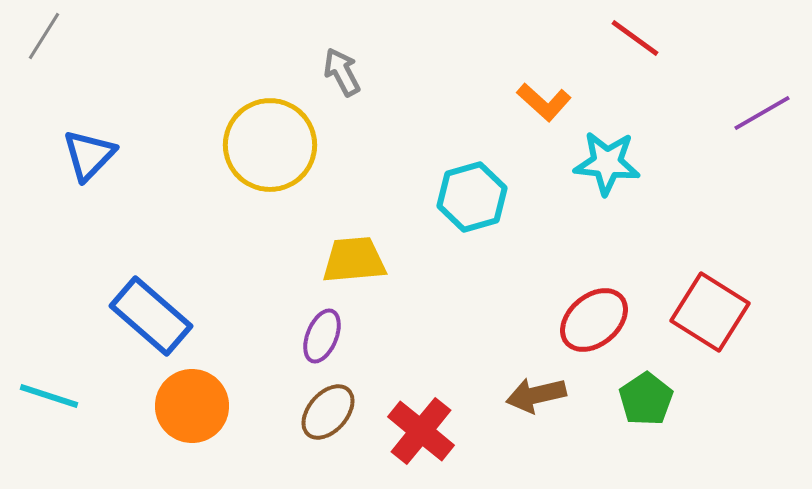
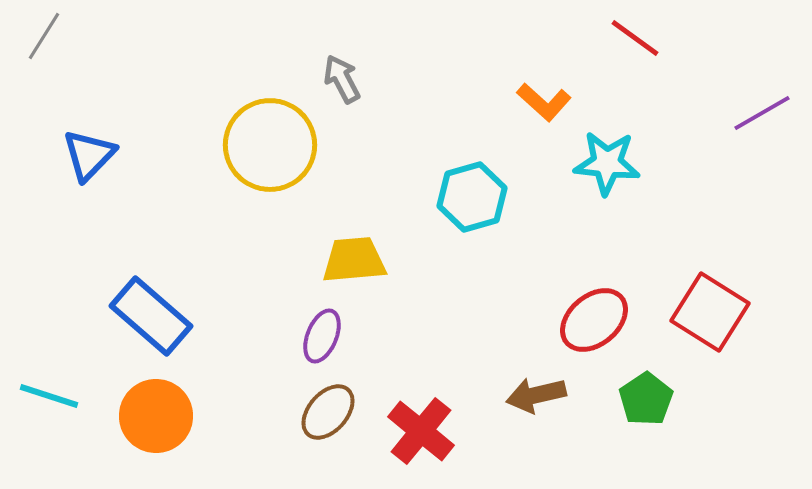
gray arrow: moved 7 px down
orange circle: moved 36 px left, 10 px down
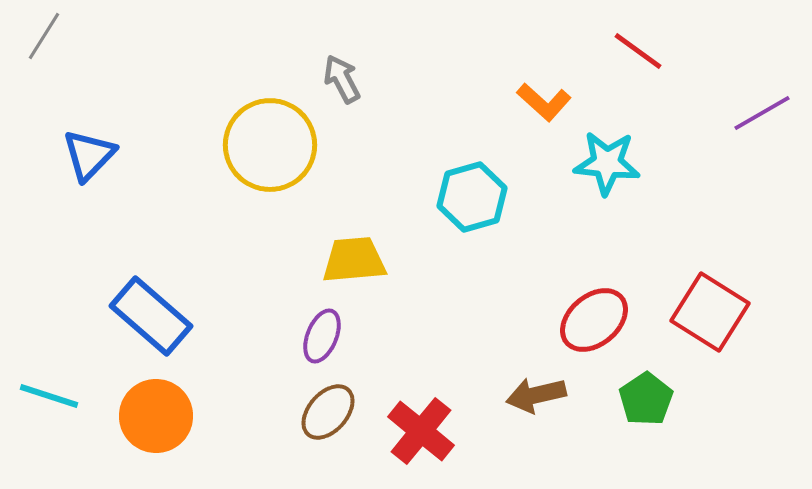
red line: moved 3 px right, 13 px down
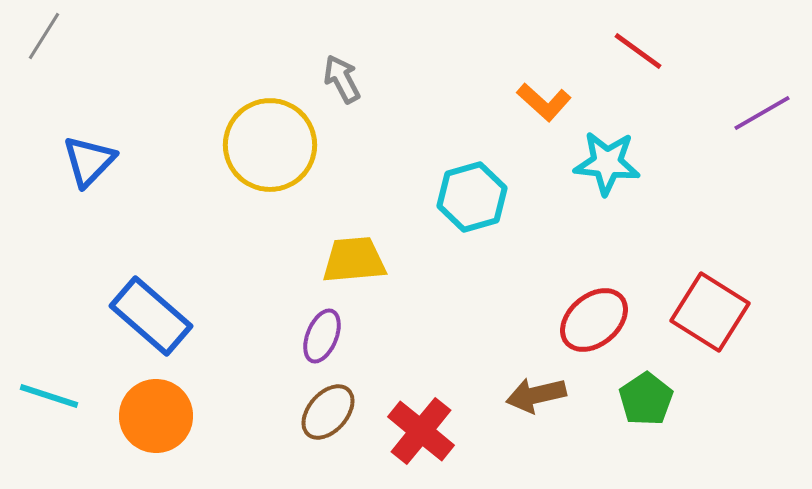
blue triangle: moved 6 px down
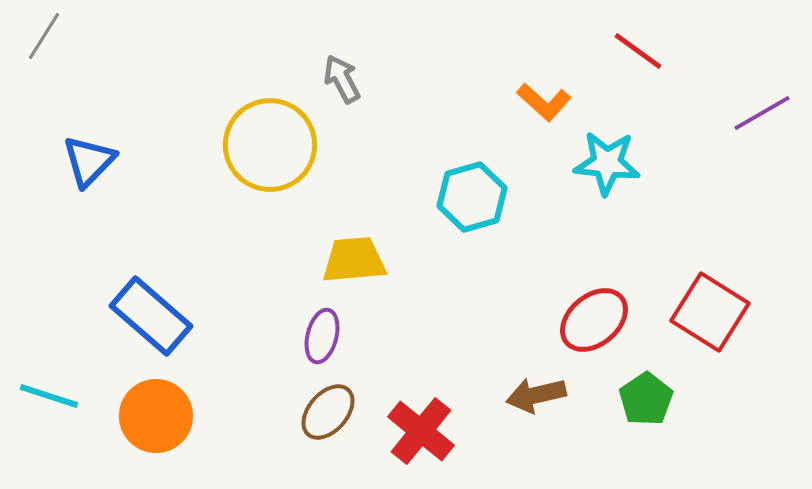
purple ellipse: rotated 8 degrees counterclockwise
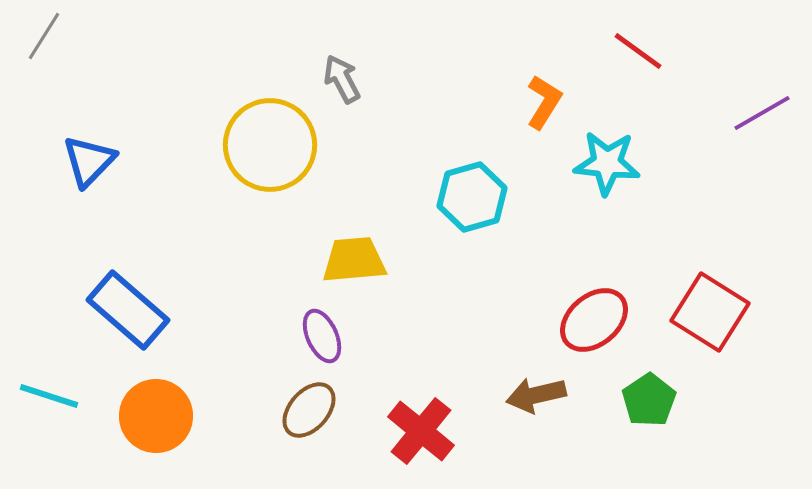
orange L-shape: rotated 100 degrees counterclockwise
blue rectangle: moved 23 px left, 6 px up
purple ellipse: rotated 38 degrees counterclockwise
green pentagon: moved 3 px right, 1 px down
brown ellipse: moved 19 px left, 2 px up
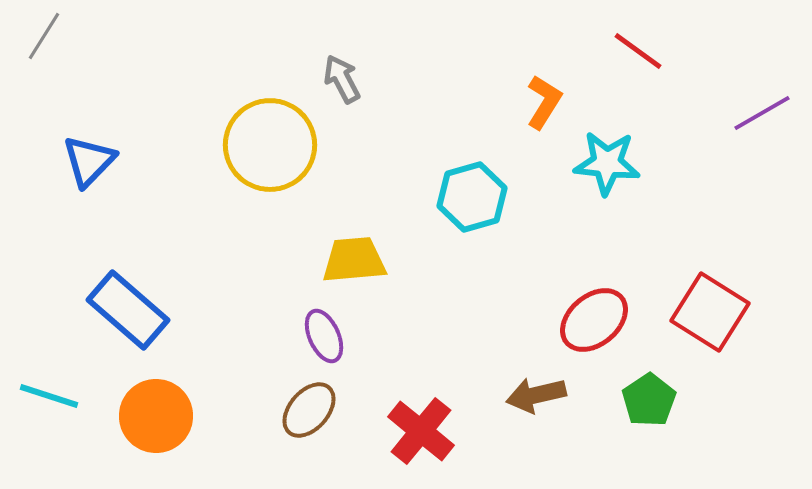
purple ellipse: moved 2 px right
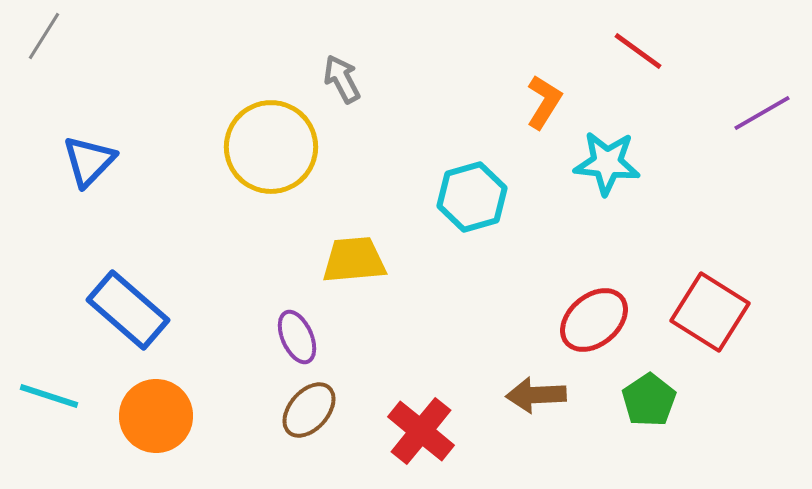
yellow circle: moved 1 px right, 2 px down
purple ellipse: moved 27 px left, 1 px down
brown arrow: rotated 10 degrees clockwise
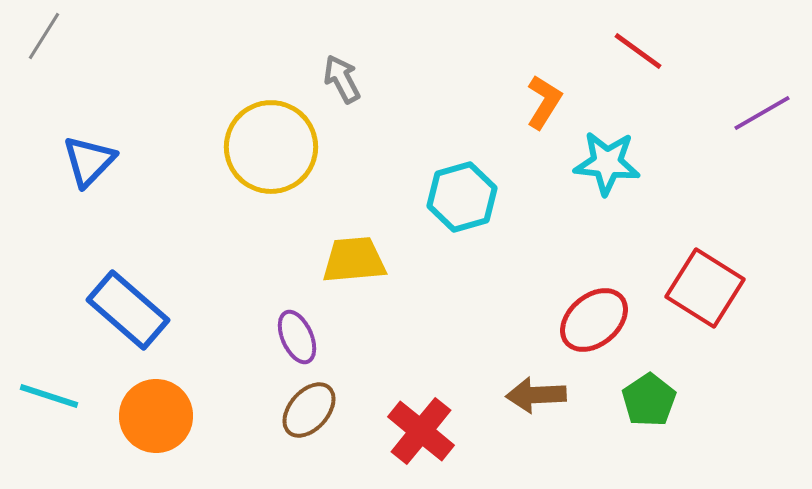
cyan hexagon: moved 10 px left
red square: moved 5 px left, 24 px up
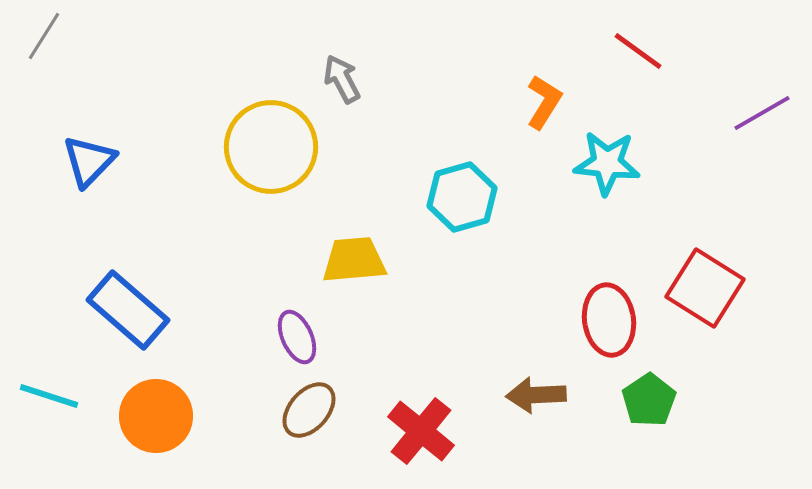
red ellipse: moved 15 px right; rotated 58 degrees counterclockwise
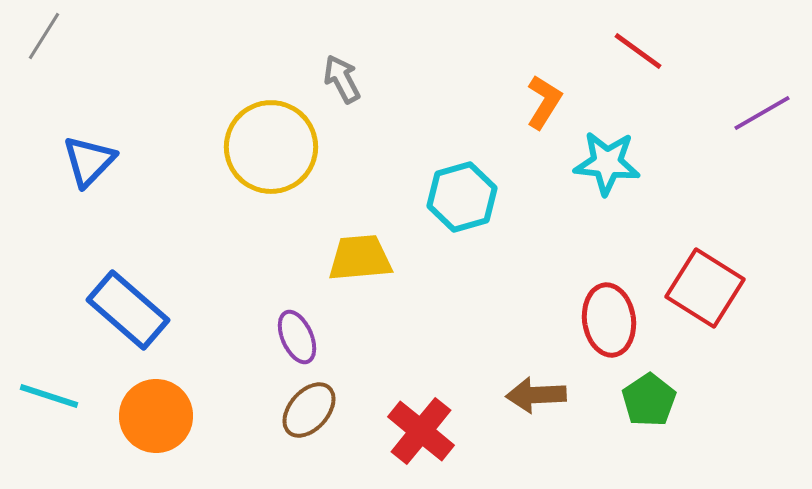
yellow trapezoid: moved 6 px right, 2 px up
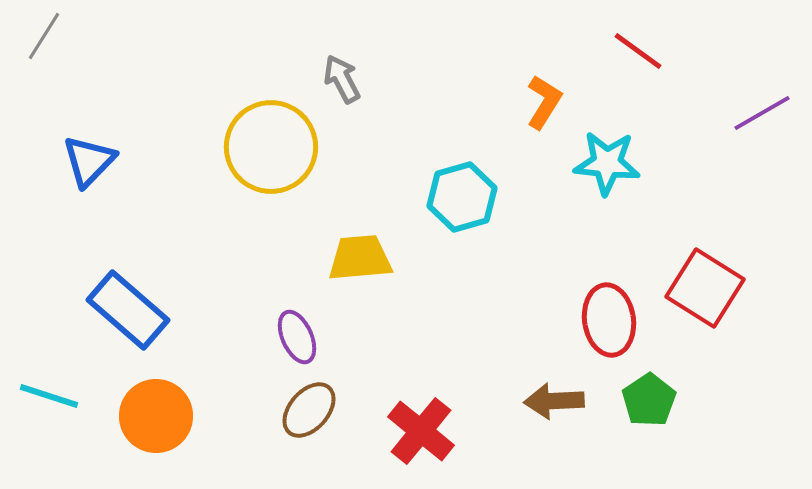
brown arrow: moved 18 px right, 6 px down
